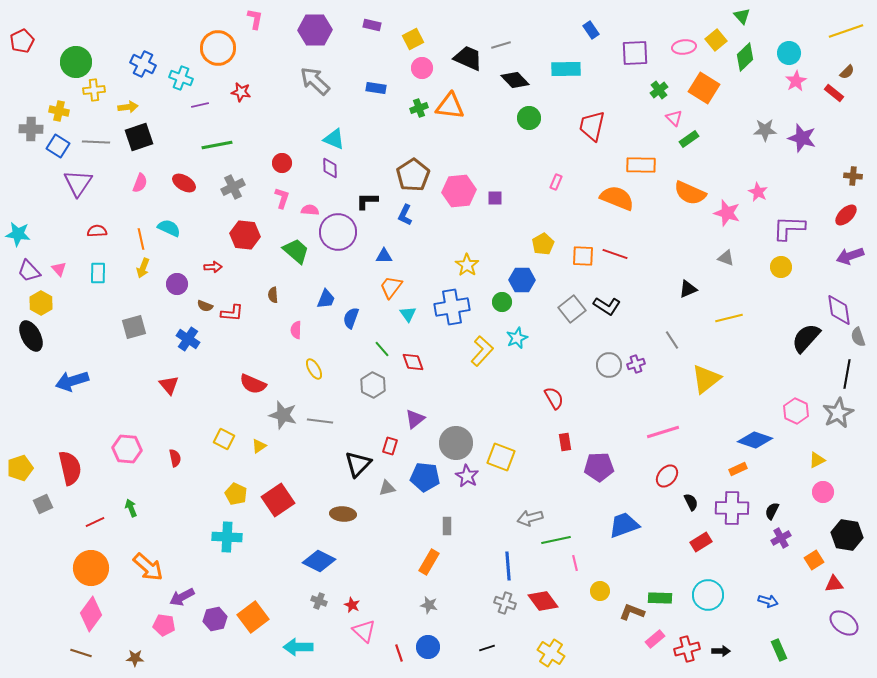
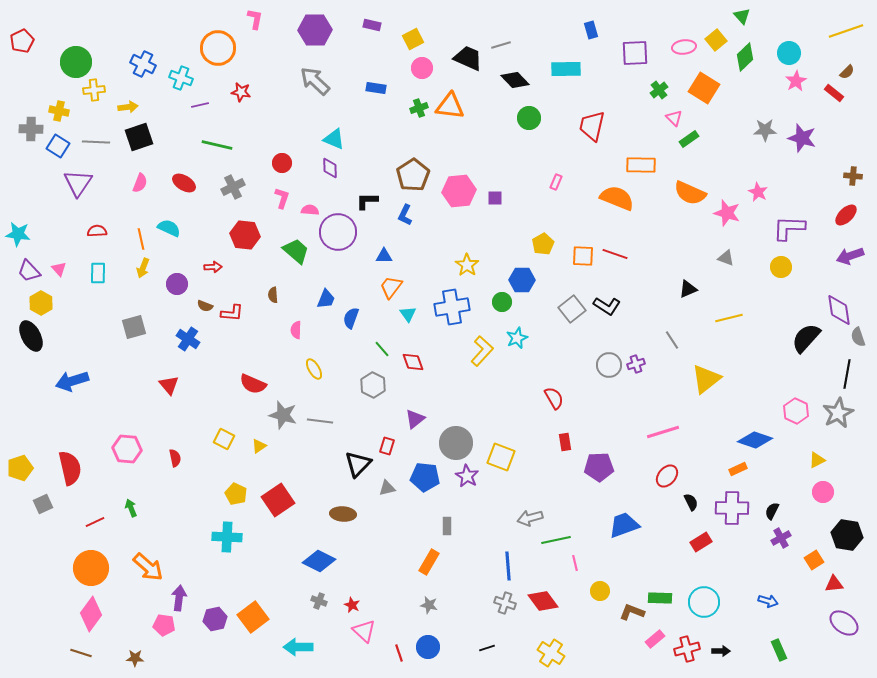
blue rectangle at (591, 30): rotated 18 degrees clockwise
green line at (217, 145): rotated 24 degrees clockwise
red rectangle at (390, 446): moved 3 px left
cyan circle at (708, 595): moved 4 px left, 7 px down
purple arrow at (182, 597): moved 3 px left, 1 px down; rotated 125 degrees clockwise
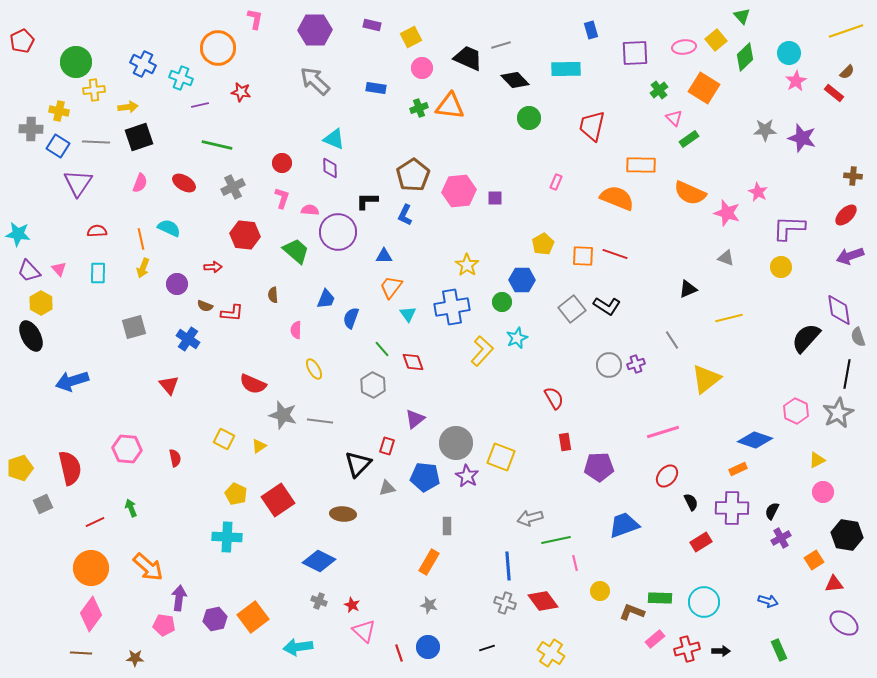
yellow square at (413, 39): moved 2 px left, 2 px up
cyan arrow at (298, 647): rotated 8 degrees counterclockwise
brown line at (81, 653): rotated 15 degrees counterclockwise
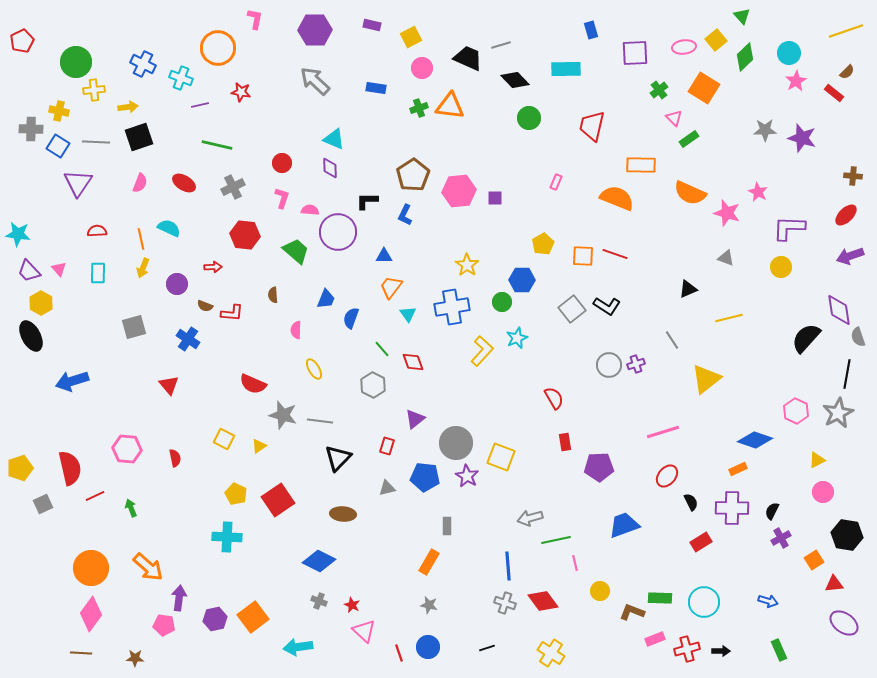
black triangle at (358, 464): moved 20 px left, 6 px up
red line at (95, 522): moved 26 px up
pink rectangle at (655, 639): rotated 18 degrees clockwise
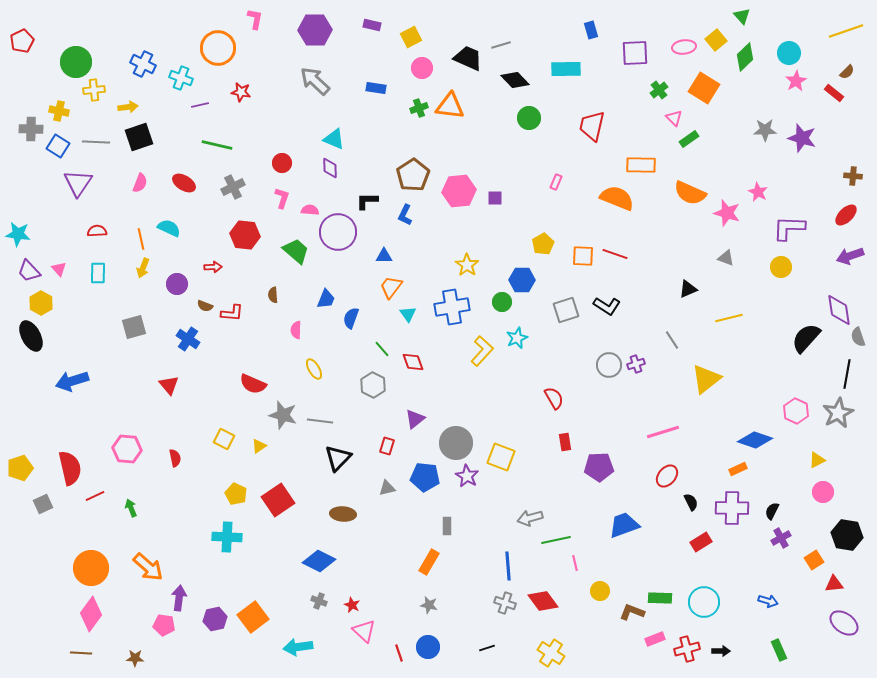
gray square at (572, 309): moved 6 px left, 1 px down; rotated 20 degrees clockwise
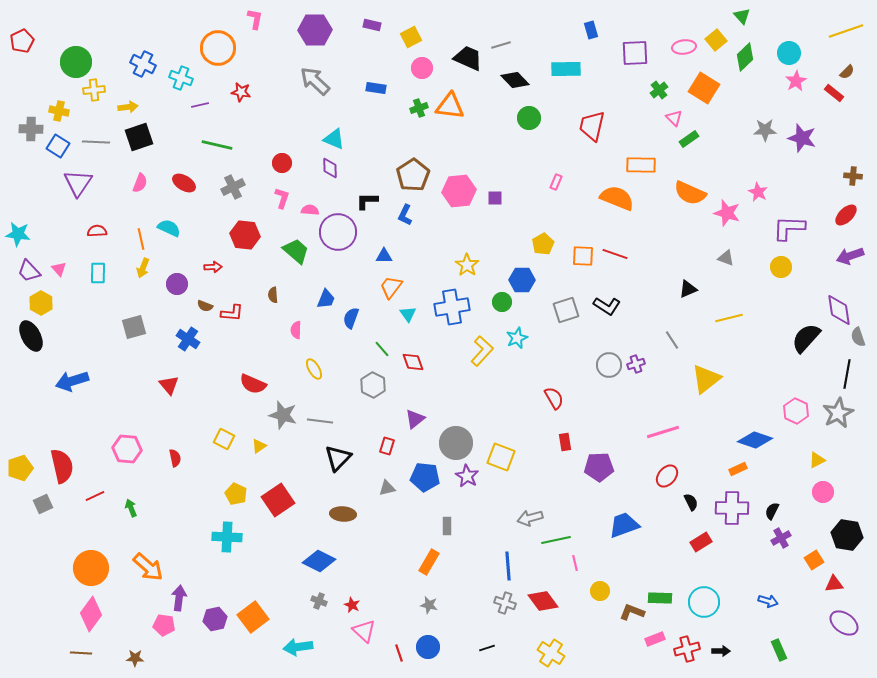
red semicircle at (70, 468): moved 8 px left, 2 px up
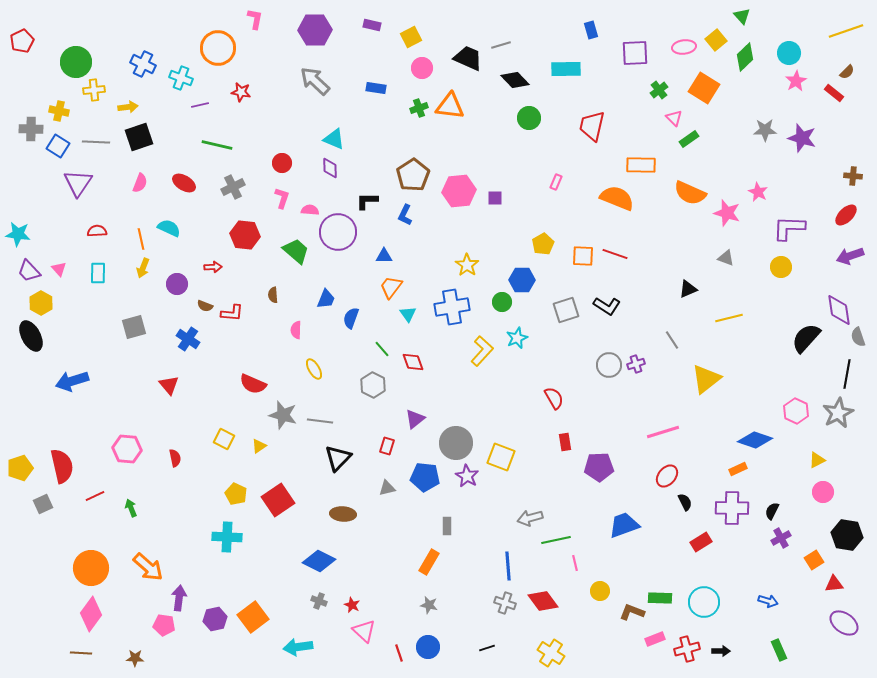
black semicircle at (691, 502): moved 6 px left
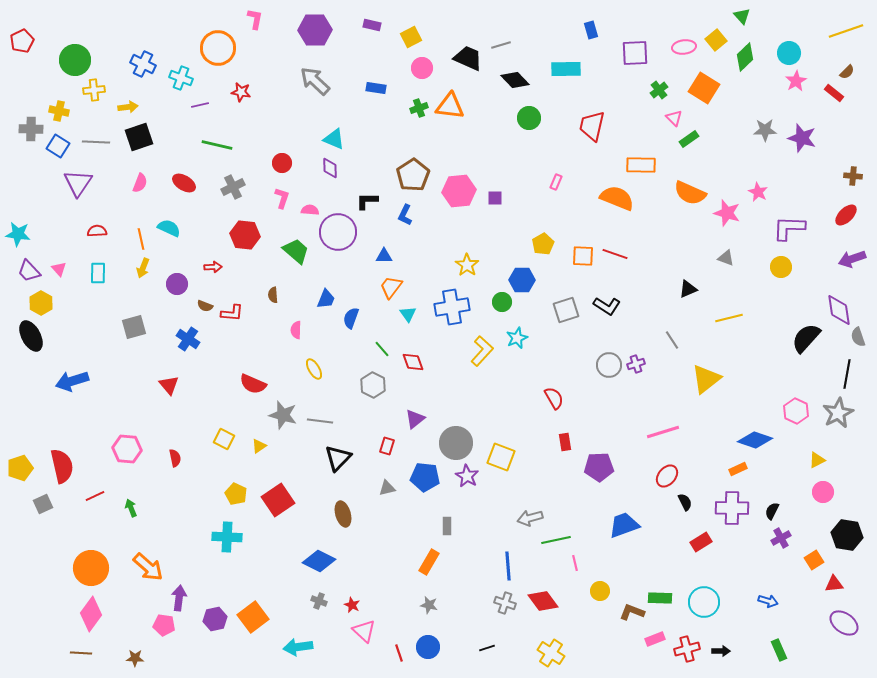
green circle at (76, 62): moved 1 px left, 2 px up
purple arrow at (850, 256): moved 2 px right, 3 px down
brown ellipse at (343, 514): rotated 70 degrees clockwise
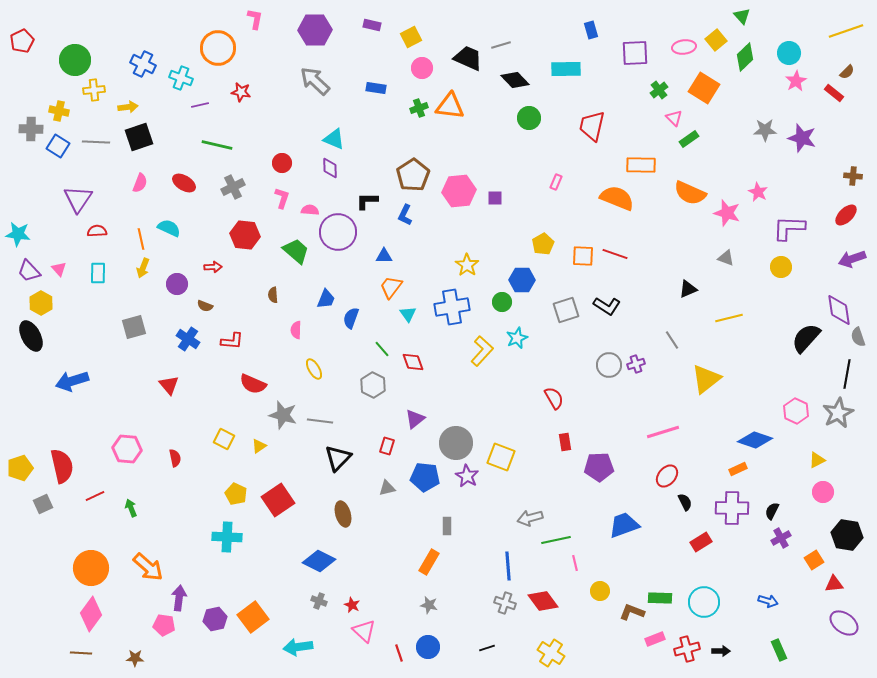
purple triangle at (78, 183): moved 16 px down
red L-shape at (232, 313): moved 28 px down
